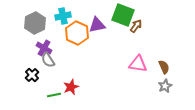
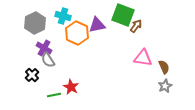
cyan cross: rotated 28 degrees clockwise
pink triangle: moved 5 px right, 6 px up
red star: rotated 21 degrees counterclockwise
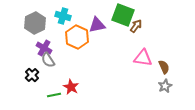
orange hexagon: moved 4 px down
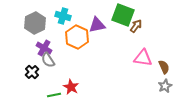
black cross: moved 3 px up
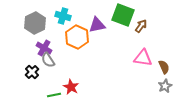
brown arrow: moved 5 px right
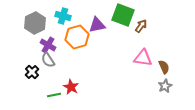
orange hexagon: rotated 20 degrees clockwise
purple cross: moved 4 px right, 3 px up
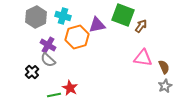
gray hexagon: moved 1 px right, 6 px up
gray semicircle: rotated 14 degrees counterclockwise
red star: moved 1 px left, 1 px down
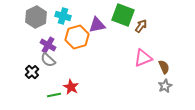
pink triangle: rotated 30 degrees counterclockwise
red star: moved 1 px right, 1 px up
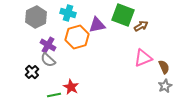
cyan cross: moved 5 px right, 3 px up
brown arrow: rotated 24 degrees clockwise
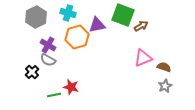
gray semicircle: rotated 14 degrees counterclockwise
brown semicircle: rotated 48 degrees counterclockwise
red star: rotated 14 degrees counterclockwise
